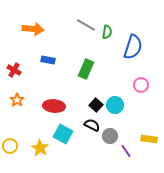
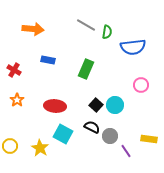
blue semicircle: rotated 65 degrees clockwise
red ellipse: moved 1 px right
black semicircle: moved 2 px down
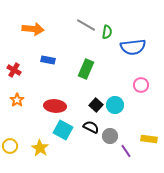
black semicircle: moved 1 px left
cyan square: moved 4 px up
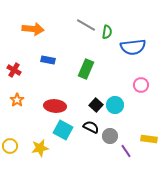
yellow star: rotated 30 degrees clockwise
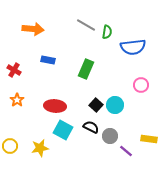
purple line: rotated 16 degrees counterclockwise
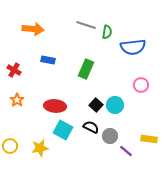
gray line: rotated 12 degrees counterclockwise
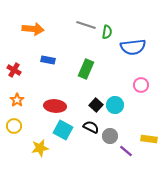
yellow circle: moved 4 px right, 20 px up
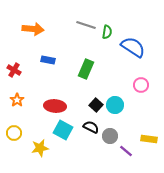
blue semicircle: rotated 140 degrees counterclockwise
yellow circle: moved 7 px down
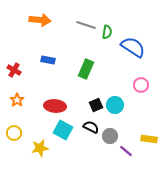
orange arrow: moved 7 px right, 9 px up
black square: rotated 24 degrees clockwise
